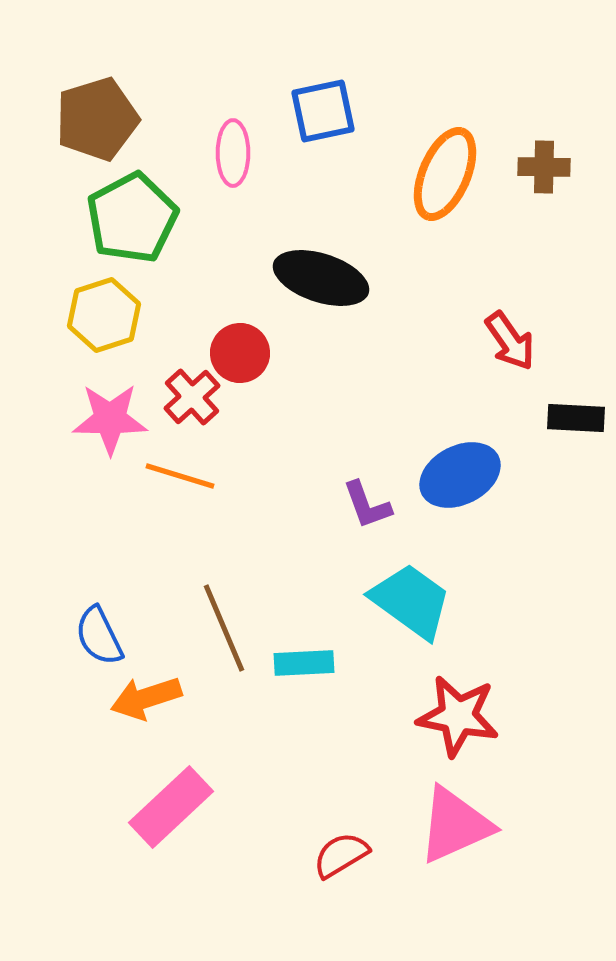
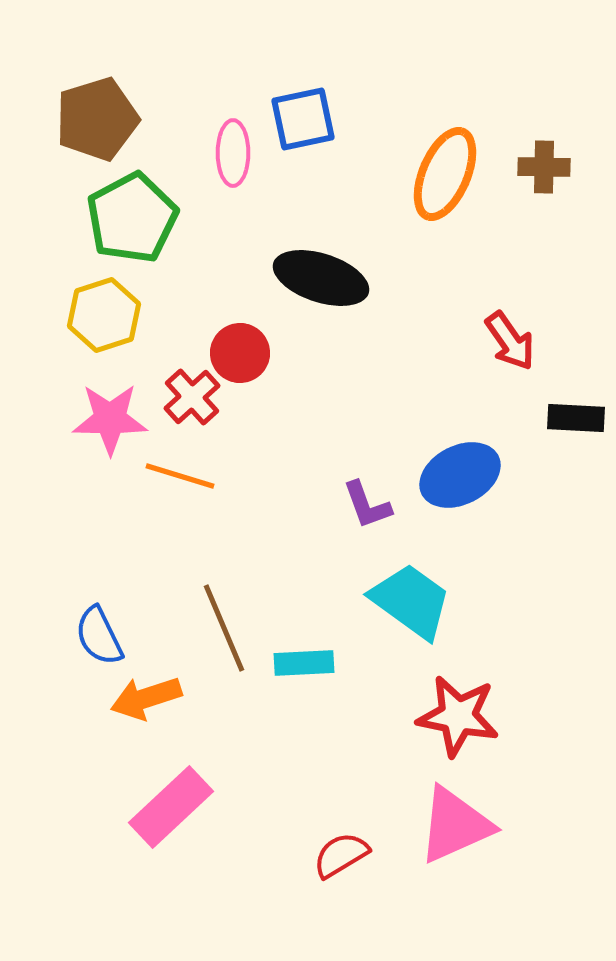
blue square: moved 20 px left, 8 px down
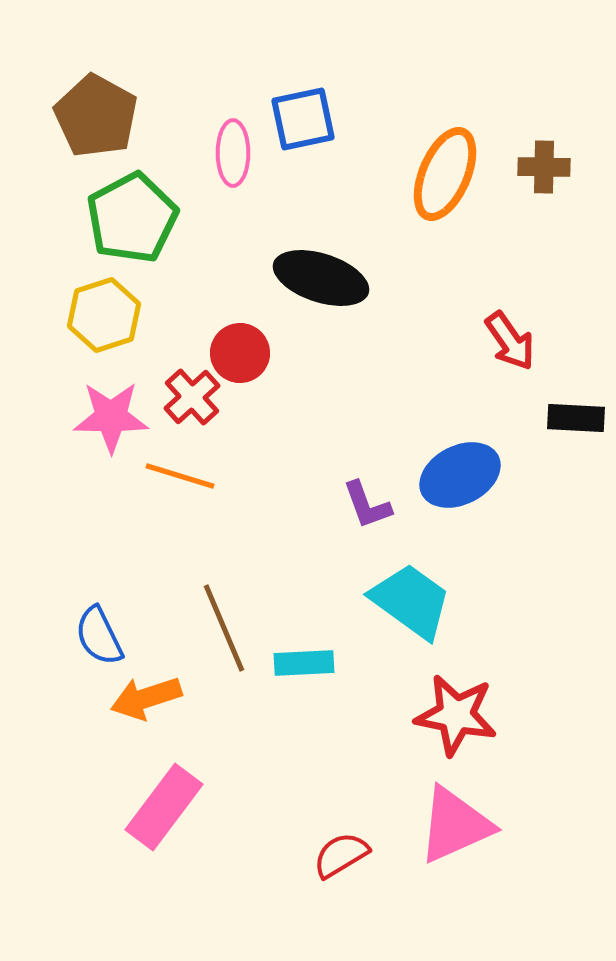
brown pentagon: moved 1 px left, 3 px up; rotated 26 degrees counterclockwise
pink star: moved 1 px right, 2 px up
red star: moved 2 px left, 1 px up
pink rectangle: moved 7 px left; rotated 10 degrees counterclockwise
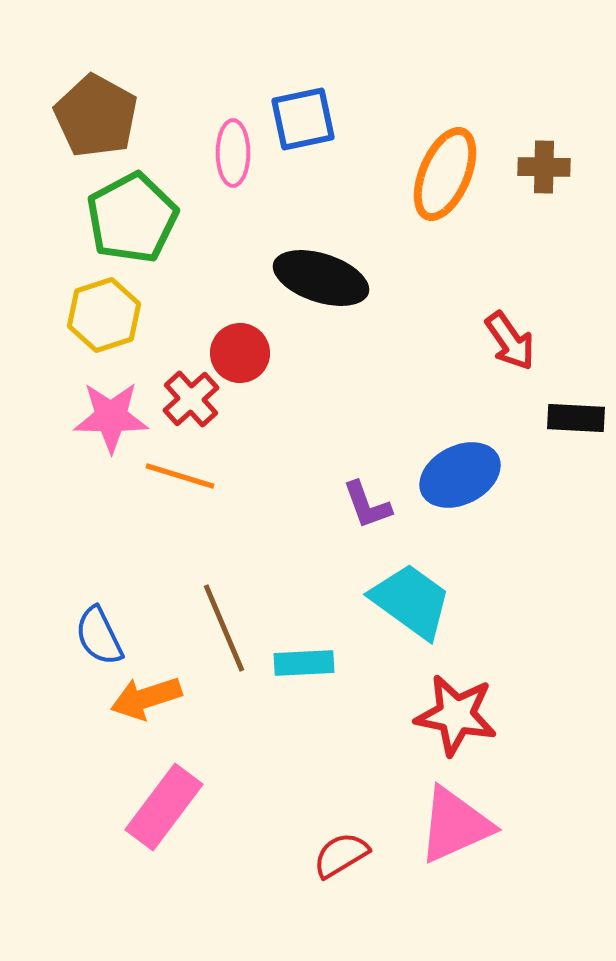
red cross: moved 1 px left, 2 px down
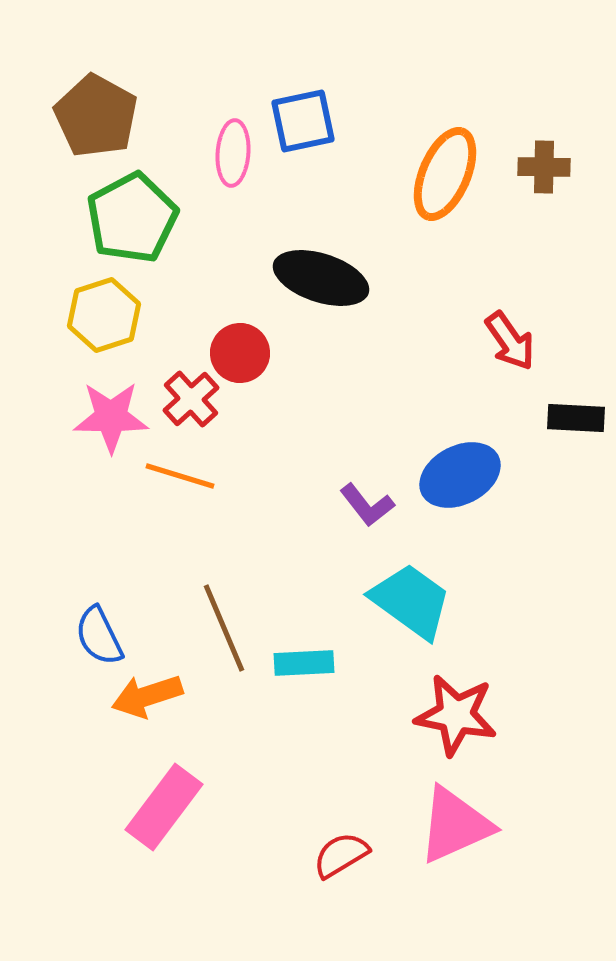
blue square: moved 2 px down
pink ellipse: rotated 4 degrees clockwise
purple L-shape: rotated 18 degrees counterclockwise
orange arrow: moved 1 px right, 2 px up
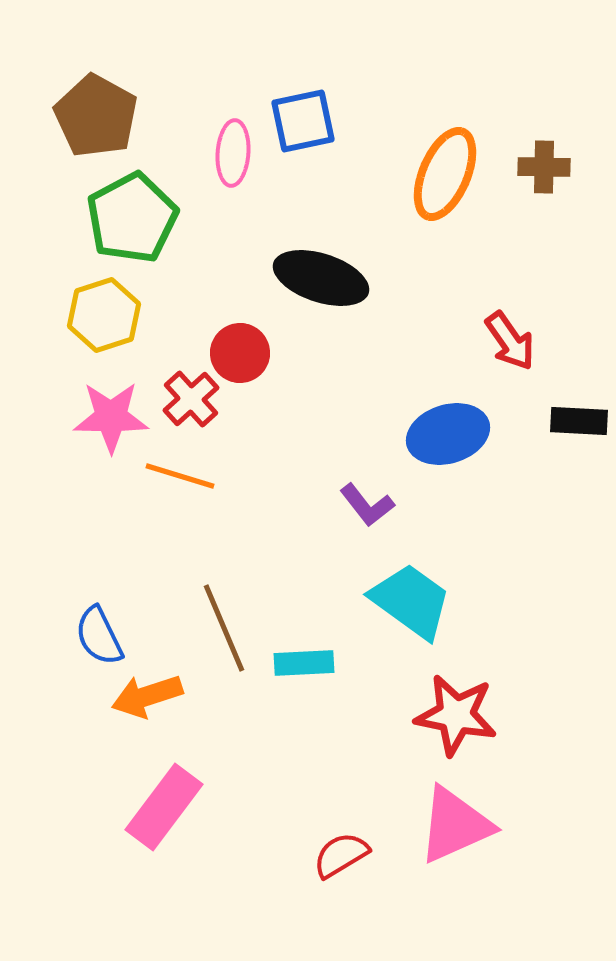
black rectangle: moved 3 px right, 3 px down
blue ellipse: moved 12 px left, 41 px up; rotated 10 degrees clockwise
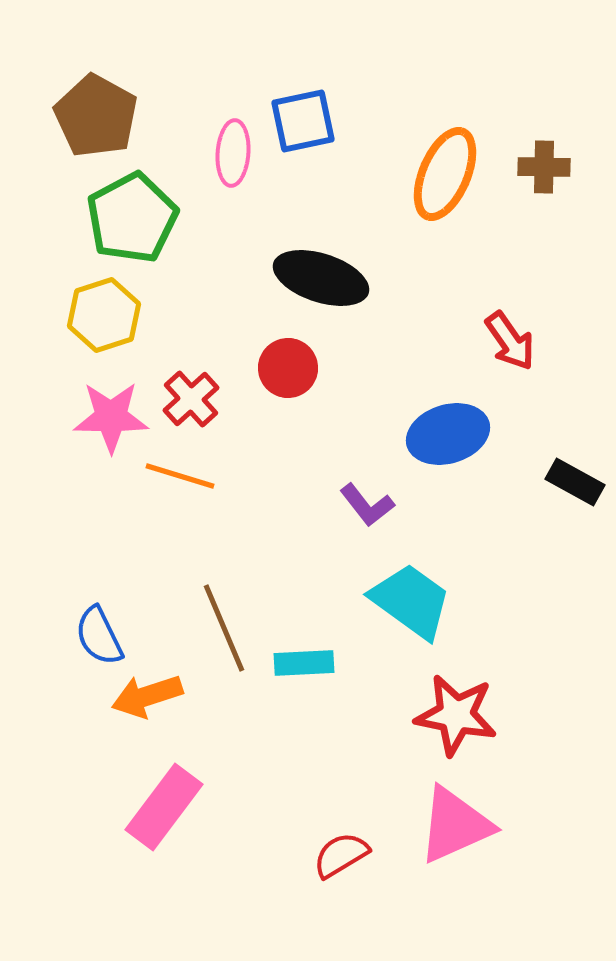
red circle: moved 48 px right, 15 px down
black rectangle: moved 4 px left, 61 px down; rotated 26 degrees clockwise
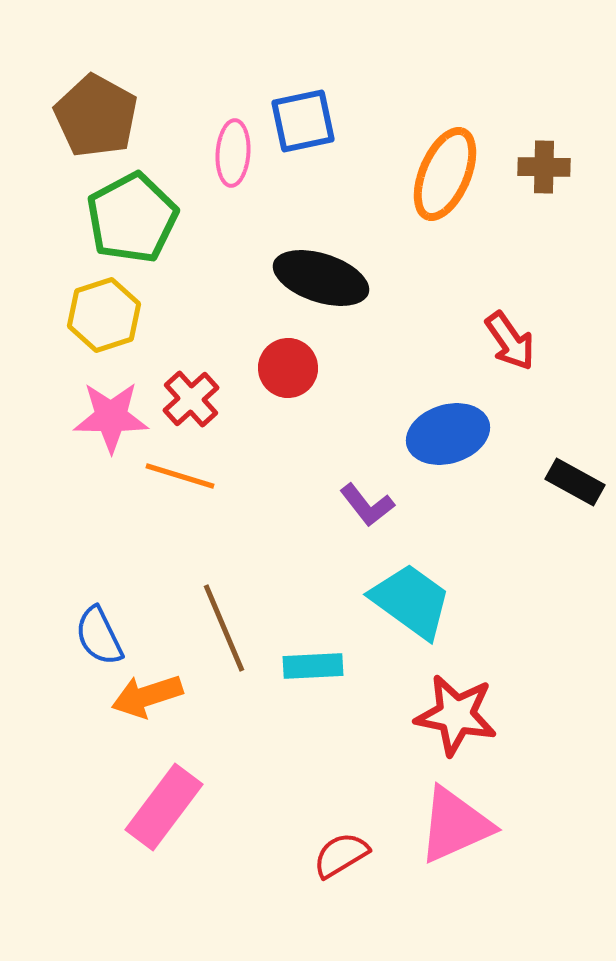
cyan rectangle: moved 9 px right, 3 px down
